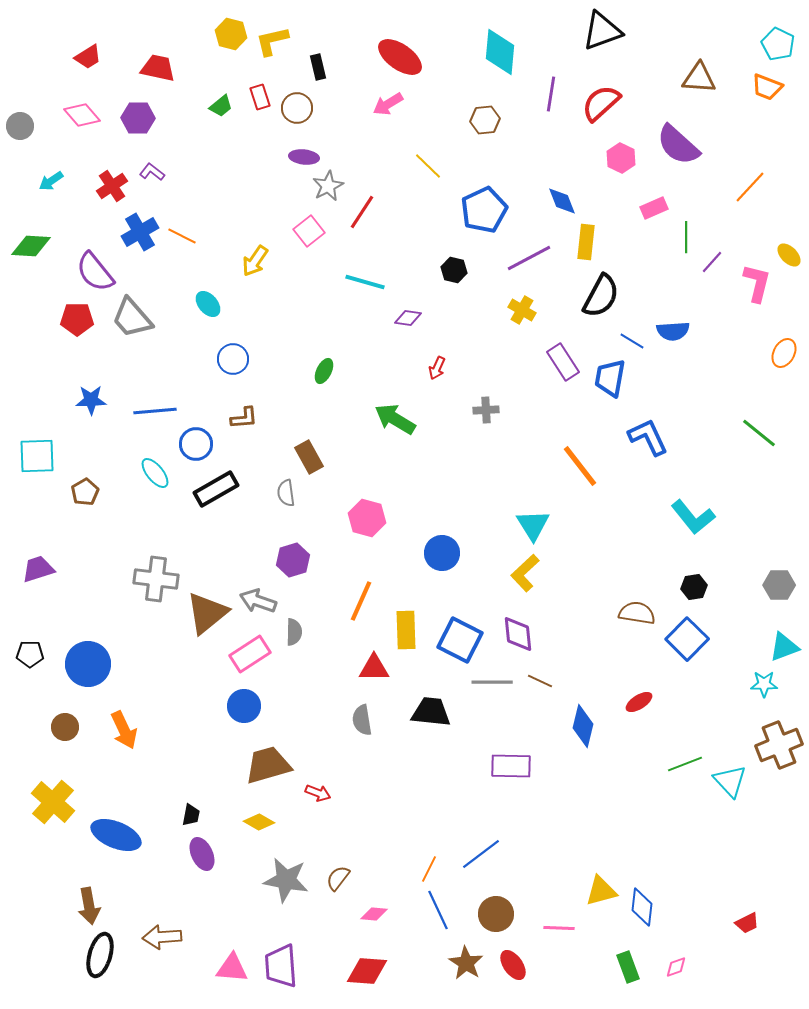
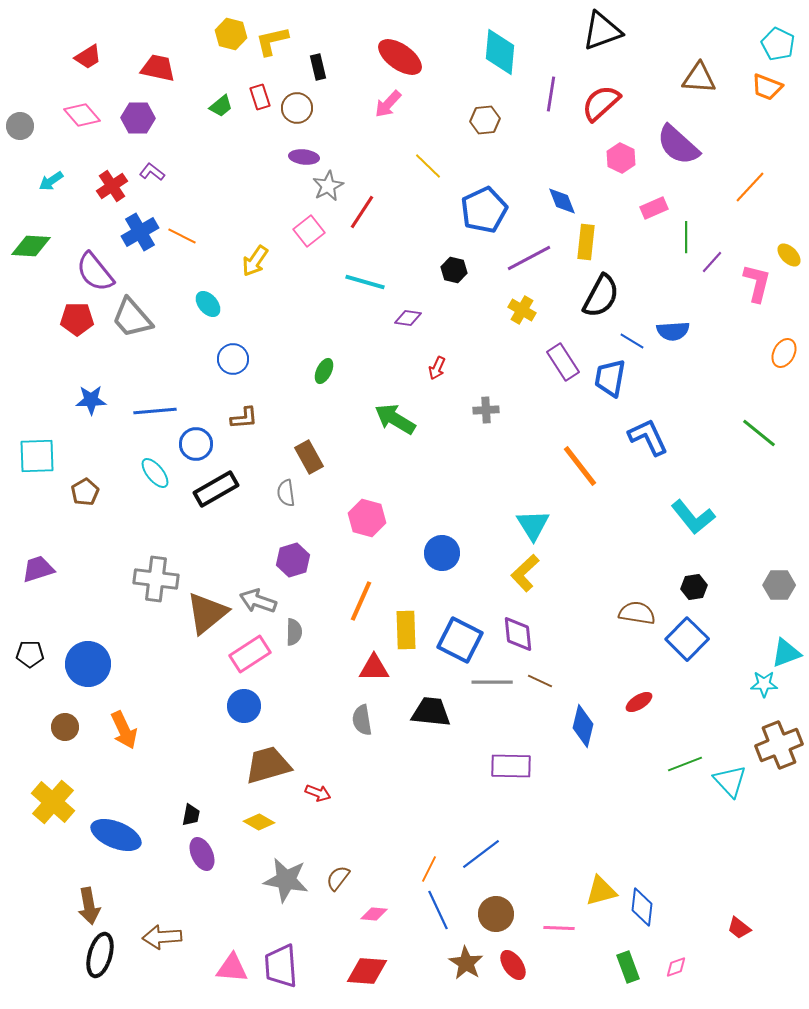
pink arrow at (388, 104): rotated 16 degrees counterclockwise
cyan triangle at (784, 647): moved 2 px right, 6 px down
red trapezoid at (747, 923): moved 8 px left, 5 px down; rotated 65 degrees clockwise
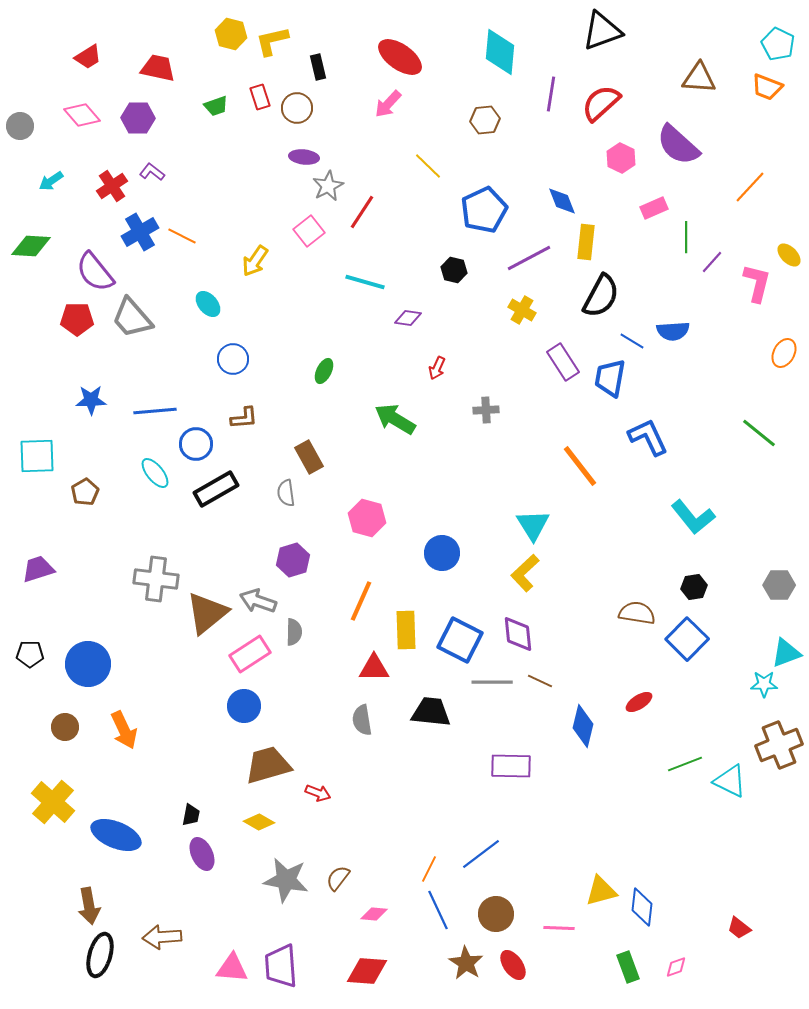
green trapezoid at (221, 106): moved 5 px left; rotated 20 degrees clockwise
cyan triangle at (730, 781): rotated 21 degrees counterclockwise
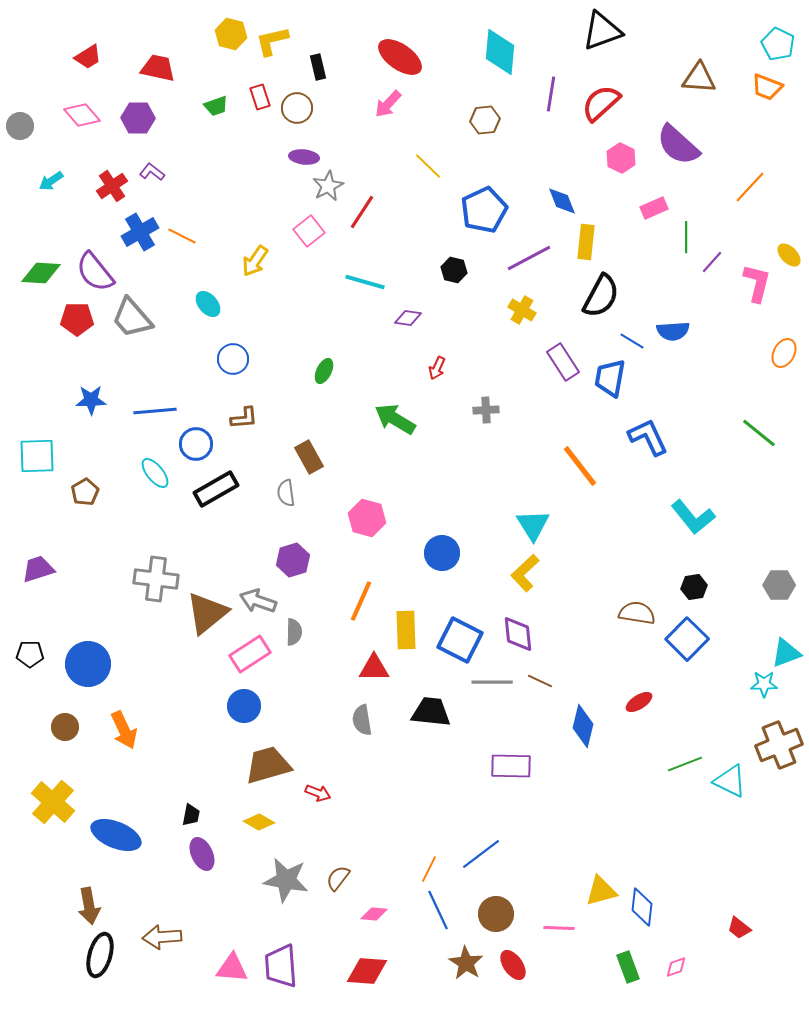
green diamond at (31, 246): moved 10 px right, 27 px down
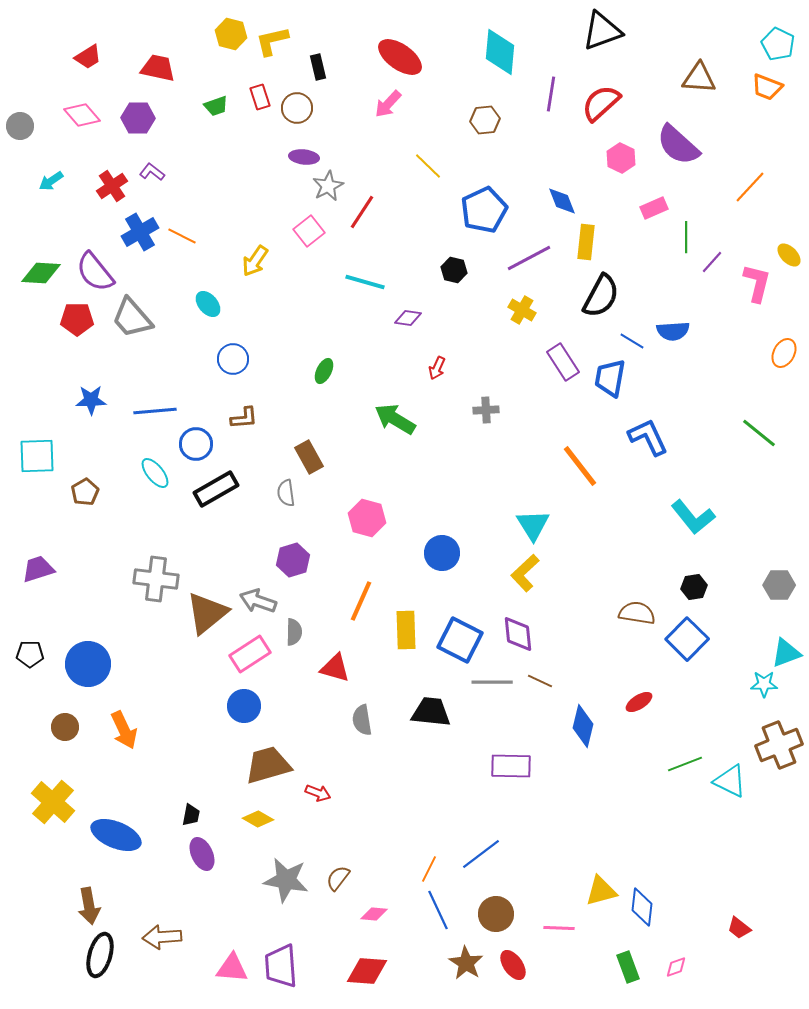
red triangle at (374, 668): moved 39 px left; rotated 16 degrees clockwise
yellow diamond at (259, 822): moved 1 px left, 3 px up
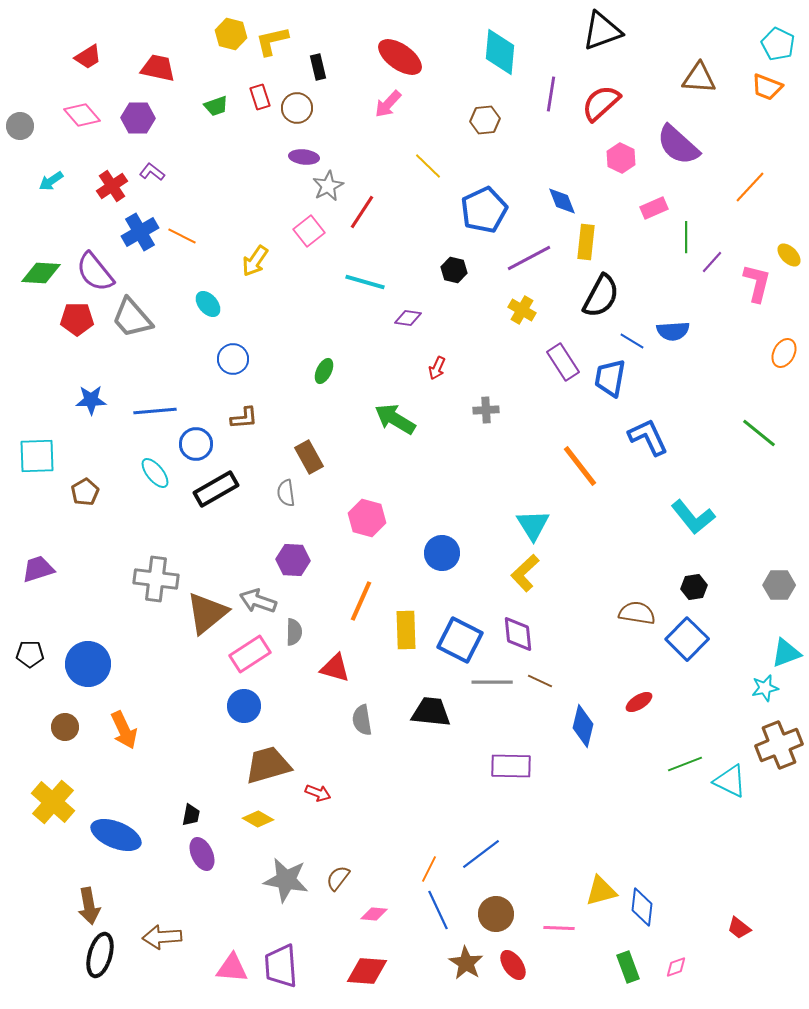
purple hexagon at (293, 560): rotated 20 degrees clockwise
cyan star at (764, 684): moved 1 px right, 4 px down; rotated 12 degrees counterclockwise
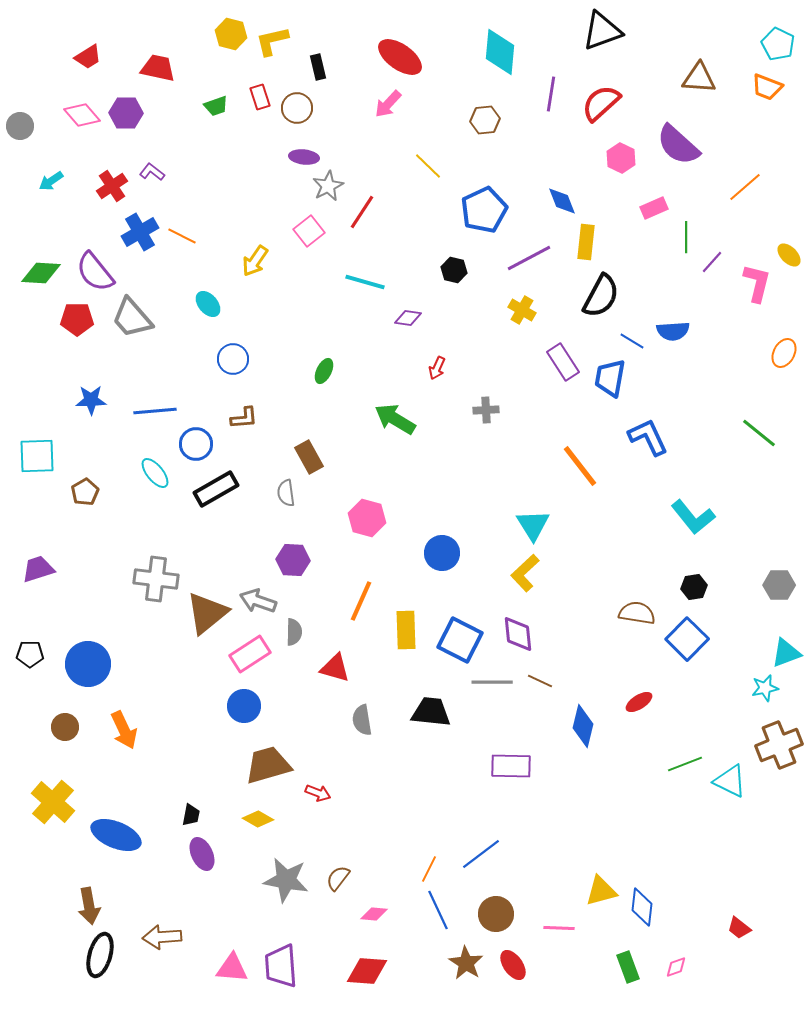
purple hexagon at (138, 118): moved 12 px left, 5 px up
orange line at (750, 187): moved 5 px left; rotated 6 degrees clockwise
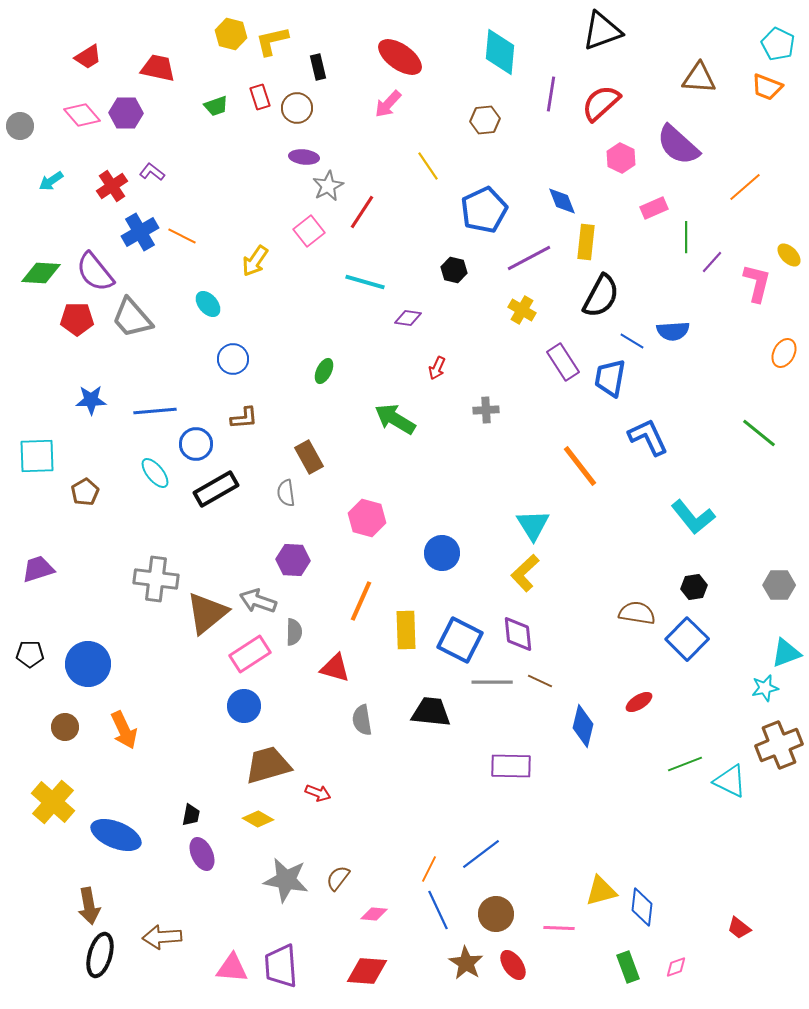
yellow line at (428, 166): rotated 12 degrees clockwise
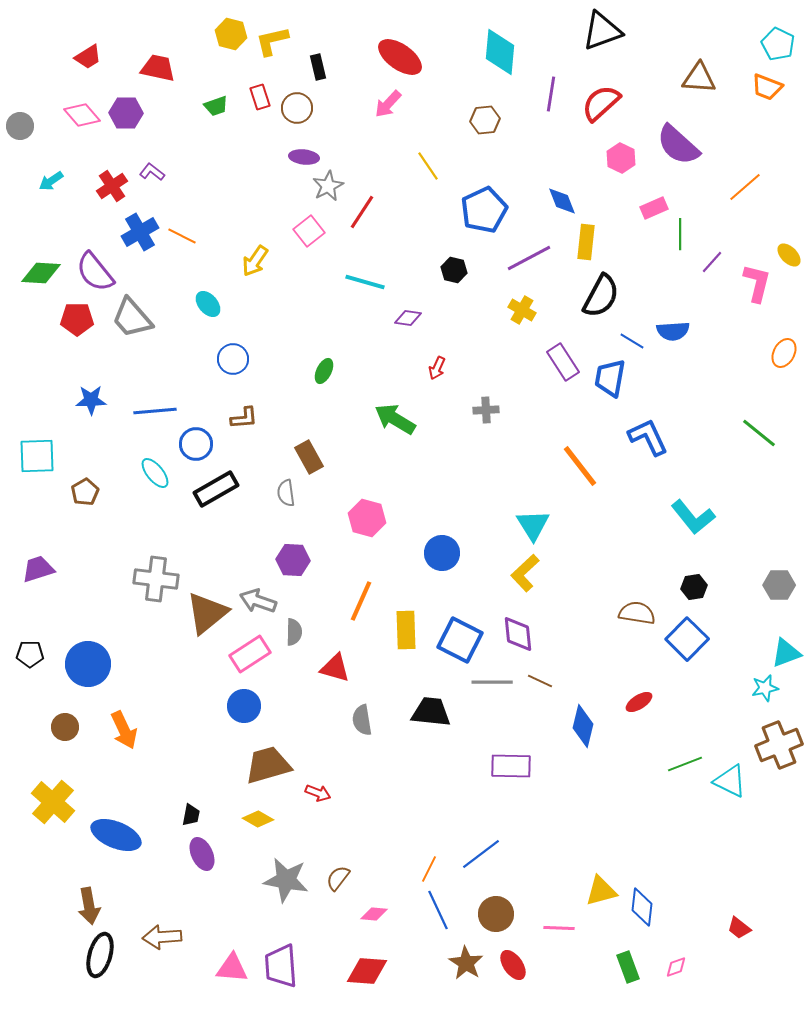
green line at (686, 237): moved 6 px left, 3 px up
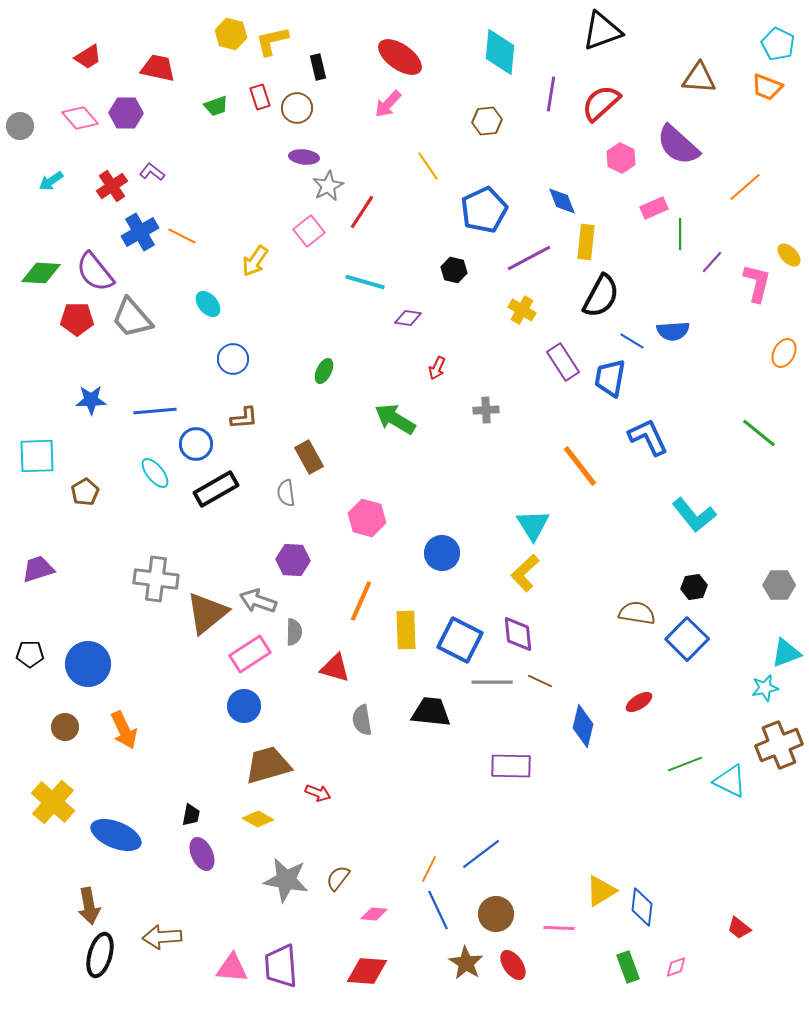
pink diamond at (82, 115): moved 2 px left, 3 px down
brown hexagon at (485, 120): moved 2 px right, 1 px down
cyan L-shape at (693, 517): moved 1 px right, 2 px up
yellow triangle at (601, 891): rotated 16 degrees counterclockwise
